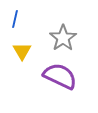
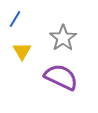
blue line: rotated 18 degrees clockwise
purple semicircle: moved 1 px right, 1 px down
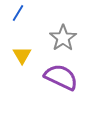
blue line: moved 3 px right, 6 px up
yellow triangle: moved 4 px down
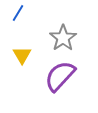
purple semicircle: moved 1 px left, 1 px up; rotated 72 degrees counterclockwise
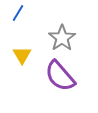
gray star: moved 1 px left
purple semicircle: rotated 84 degrees counterclockwise
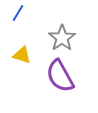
yellow triangle: rotated 42 degrees counterclockwise
purple semicircle: rotated 12 degrees clockwise
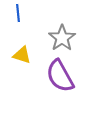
blue line: rotated 36 degrees counterclockwise
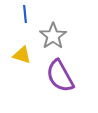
blue line: moved 7 px right, 1 px down
gray star: moved 9 px left, 2 px up
